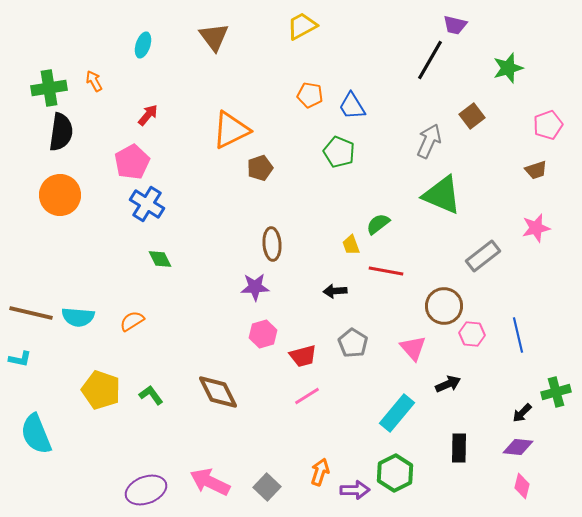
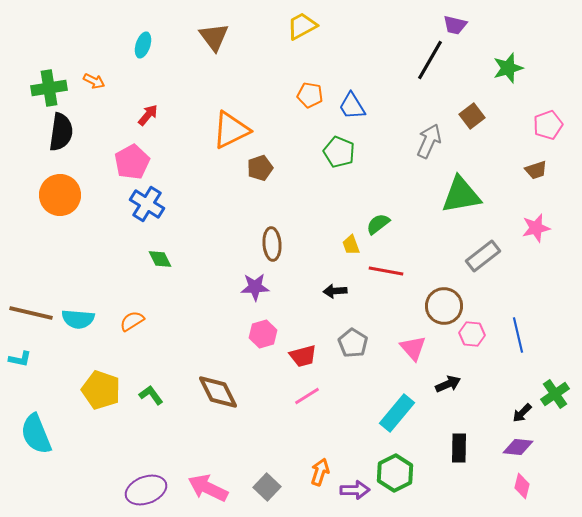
orange arrow at (94, 81): rotated 145 degrees clockwise
green triangle at (442, 195): moved 19 px right; rotated 33 degrees counterclockwise
cyan semicircle at (78, 317): moved 2 px down
green cross at (556, 392): moved 1 px left, 2 px down; rotated 20 degrees counterclockwise
pink arrow at (210, 482): moved 2 px left, 6 px down
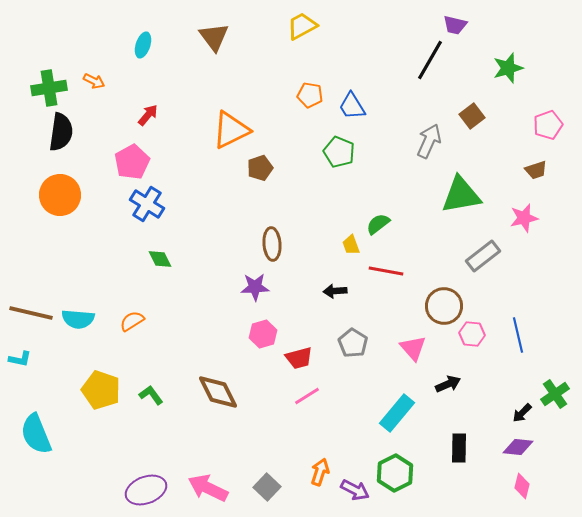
pink star at (536, 228): moved 12 px left, 10 px up
red trapezoid at (303, 356): moved 4 px left, 2 px down
purple arrow at (355, 490): rotated 28 degrees clockwise
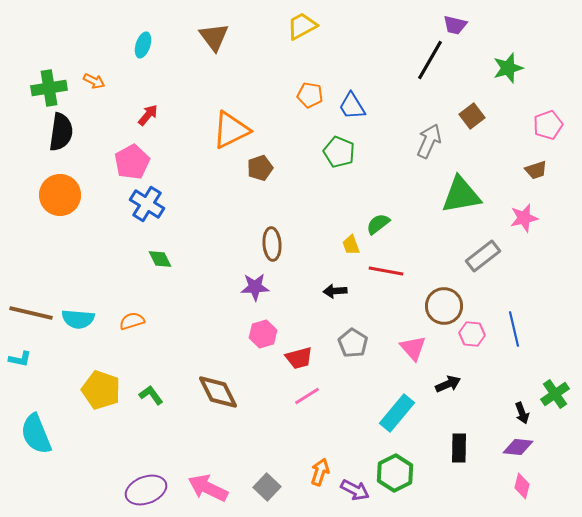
orange semicircle at (132, 321): rotated 15 degrees clockwise
blue line at (518, 335): moved 4 px left, 6 px up
black arrow at (522, 413): rotated 65 degrees counterclockwise
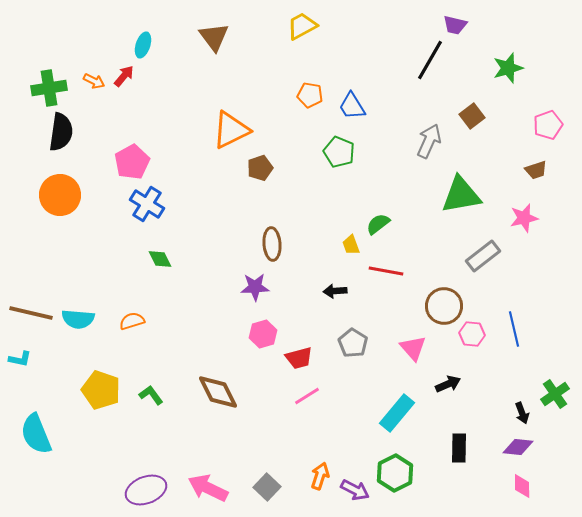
red arrow at (148, 115): moved 24 px left, 39 px up
orange arrow at (320, 472): moved 4 px down
pink diamond at (522, 486): rotated 15 degrees counterclockwise
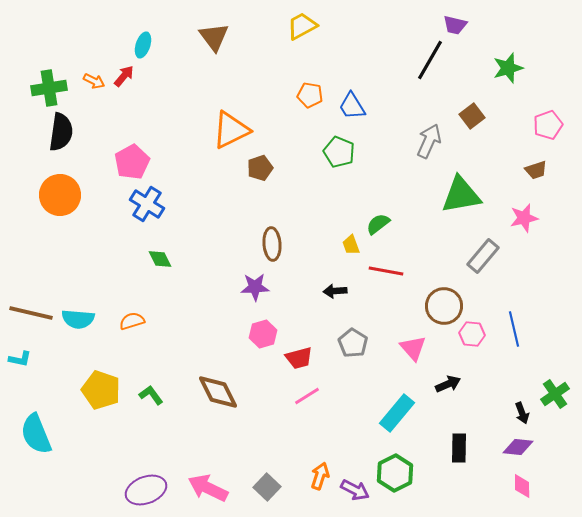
gray rectangle at (483, 256): rotated 12 degrees counterclockwise
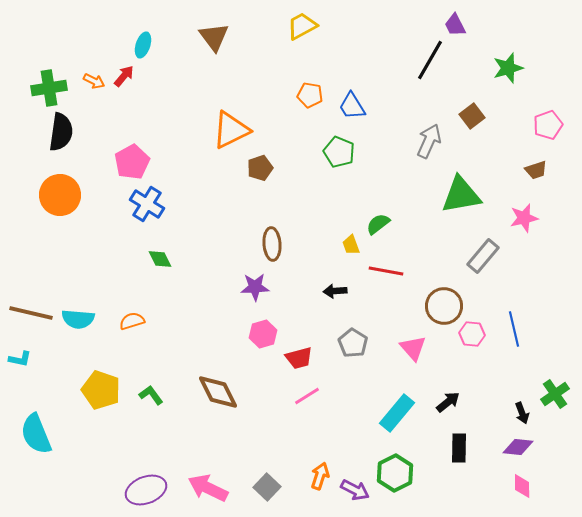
purple trapezoid at (455, 25): rotated 50 degrees clockwise
black arrow at (448, 384): moved 18 px down; rotated 15 degrees counterclockwise
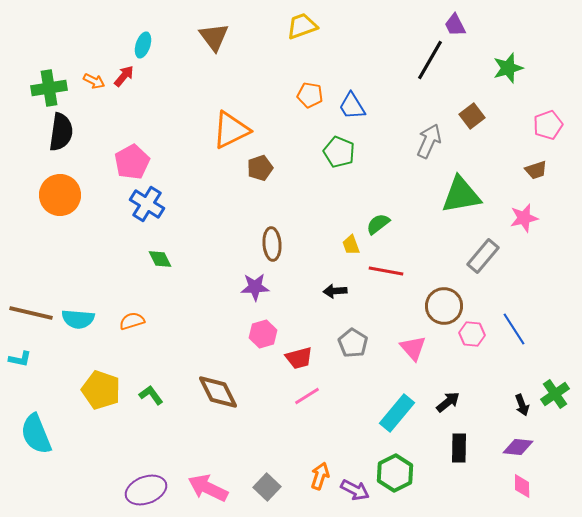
yellow trapezoid at (302, 26): rotated 8 degrees clockwise
blue line at (514, 329): rotated 20 degrees counterclockwise
black arrow at (522, 413): moved 8 px up
